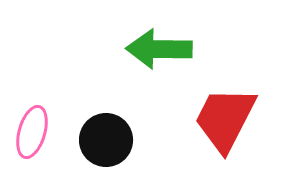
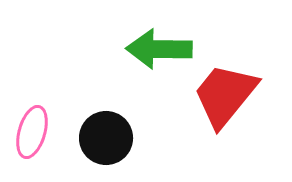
red trapezoid: moved 24 px up; rotated 12 degrees clockwise
black circle: moved 2 px up
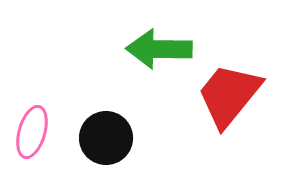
red trapezoid: moved 4 px right
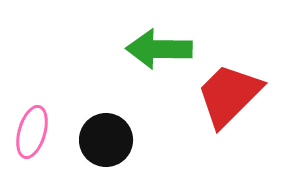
red trapezoid: rotated 6 degrees clockwise
black circle: moved 2 px down
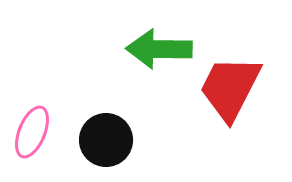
red trapezoid: moved 1 px right, 7 px up; rotated 18 degrees counterclockwise
pink ellipse: rotated 6 degrees clockwise
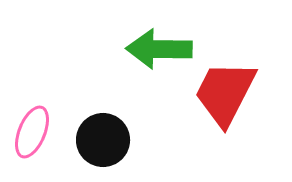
red trapezoid: moved 5 px left, 5 px down
black circle: moved 3 px left
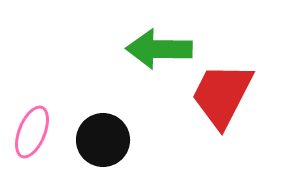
red trapezoid: moved 3 px left, 2 px down
